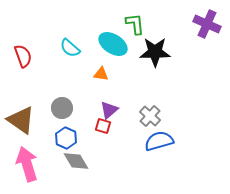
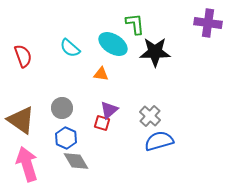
purple cross: moved 1 px right, 1 px up; rotated 16 degrees counterclockwise
red square: moved 1 px left, 3 px up
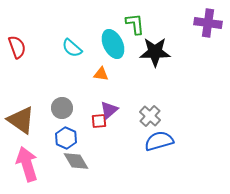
cyan ellipse: rotated 32 degrees clockwise
cyan semicircle: moved 2 px right
red semicircle: moved 6 px left, 9 px up
red square: moved 3 px left, 2 px up; rotated 21 degrees counterclockwise
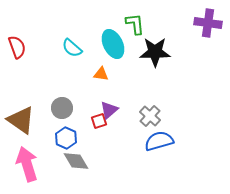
red square: rotated 14 degrees counterclockwise
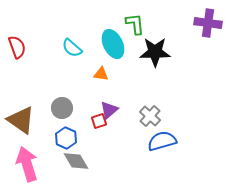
blue semicircle: moved 3 px right
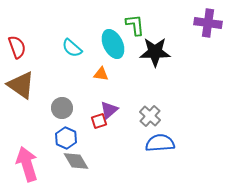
green L-shape: moved 1 px down
brown triangle: moved 35 px up
blue semicircle: moved 2 px left, 2 px down; rotated 12 degrees clockwise
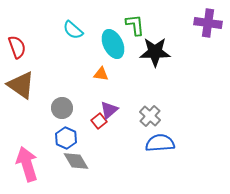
cyan semicircle: moved 1 px right, 18 px up
red square: rotated 21 degrees counterclockwise
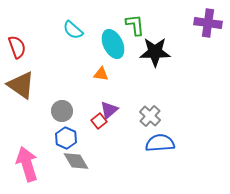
gray circle: moved 3 px down
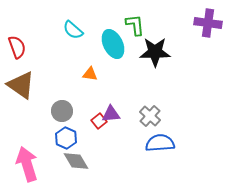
orange triangle: moved 11 px left
purple triangle: moved 2 px right, 4 px down; rotated 36 degrees clockwise
